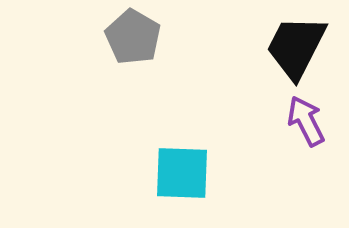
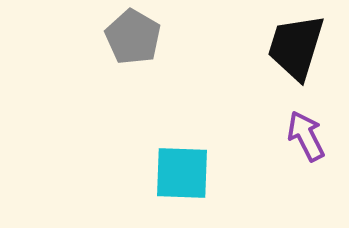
black trapezoid: rotated 10 degrees counterclockwise
purple arrow: moved 15 px down
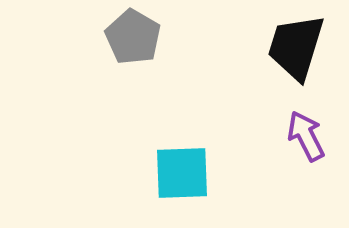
cyan square: rotated 4 degrees counterclockwise
